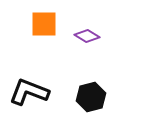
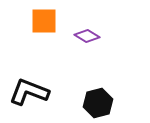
orange square: moved 3 px up
black hexagon: moved 7 px right, 6 px down
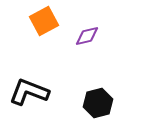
orange square: rotated 28 degrees counterclockwise
purple diamond: rotated 45 degrees counterclockwise
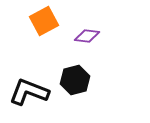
purple diamond: rotated 20 degrees clockwise
black hexagon: moved 23 px left, 23 px up
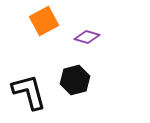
purple diamond: moved 1 px down; rotated 10 degrees clockwise
black L-shape: rotated 54 degrees clockwise
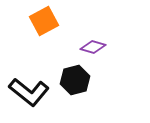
purple diamond: moved 6 px right, 10 px down
black L-shape: rotated 144 degrees clockwise
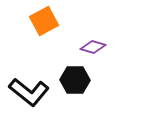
black hexagon: rotated 16 degrees clockwise
